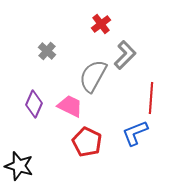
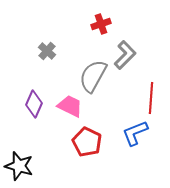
red cross: rotated 18 degrees clockwise
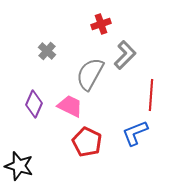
gray semicircle: moved 3 px left, 2 px up
red line: moved 3 px up
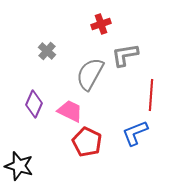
gray L-shape: rotated 144 degrees counterclockwise
pink trapezoid: moved 5 px down
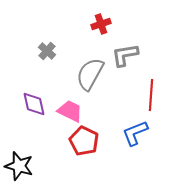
purple diamond: rotated 36 degrees counterclockwise
red pentagon: moved 3 px left, 1 px up
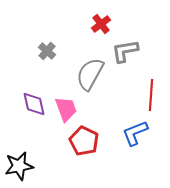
red cross: rotated 18 degrees counterclockwise
gray L-shape: moved 4 px up
pink trapezoid: moved 4 px left, 2 px up; rotated 44 degrees clockwise
black star: rotated 28 degrees counterclockwise
